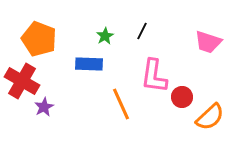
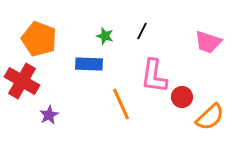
green star: rotated 24 degrees counterclockwise
purple star: moved 5 px right, 8 px down
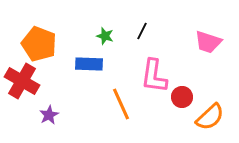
orange pentagon: moved 5 px down
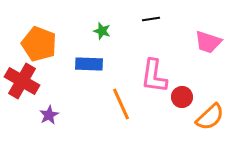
black line: moved 9 px right, 12 px up; rotated 54 degrees clockwise
green star: moved 3 px left, 5 px up
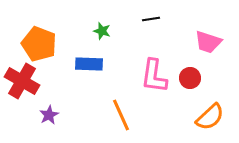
red circle: moved 8 px right, 19 px up
orange line: moved 11 px down
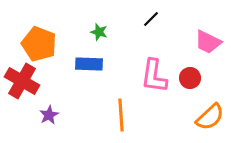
black line: rotated 36 degrees counterclockwise
green star: moved 3 px left, 1 px down
pink trapezoid: rotated 8 degrees clockwise
orange line: rotated 20 degrees clockwise
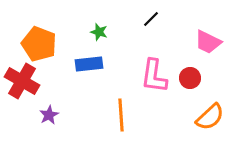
blue rectangle: rotated 8 degrees counterclockwise
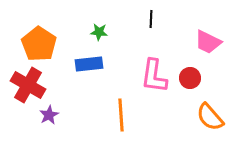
black line: rotated 42 degrees counterclockwise
green star: rotated 12 degrees counterclockwise
orange pentagon: rotated 12 degrees clockwise
red cross: moved 6 px right, 4 px down
orange semicircle: rotated 92 degrees clockwise
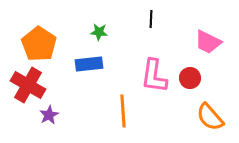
orange line: moved 2 px right, 4 px up
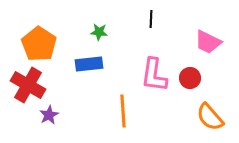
pink L-shape: moved 1 px up
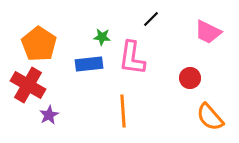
black line: rotated 42 degrees clockwise
green star: moved 3 px right, 5 px down
pink trapezoid: moved 10 px up
pink L-shape: moved 22 px left, 17 px up
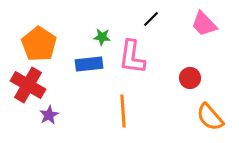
pink trapezoid: moved 4 px left, 8 px up; rotated 20 degrees clockwise
pink L-shape: moved 1 px up
